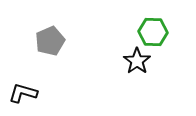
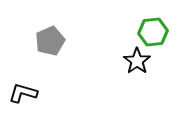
green hexagon: rotated 8 degrees counterclockwise
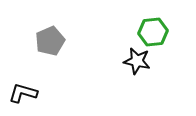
black star: rotated 24 degrees counterclockwise
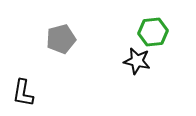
gray pentagon: moved 11 px right, 2 px up; rotated 8 degrees clockwise
black L-shape: rotated 96 degrees counterclockwise
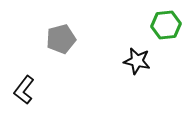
green hexagon: moved 13 px right, 7 px up
black L-shape: moved 1 px right, 3 px up; rotated 28 degrees clockwise
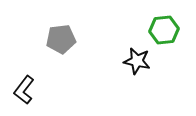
green hexagon: moved 2 px left, 5 px down
gray pentagon: rotated 8 degrees clockwise
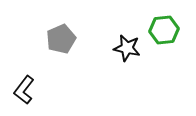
gray pentagon: rotated 16 degrees counterclockwise
black star: moved 10 px left, 13 px up
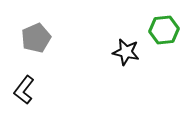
gray pentagon: moved 25 px left, 1 px up
black star: moved 1 px left, 4 px down
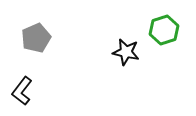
green hexagon: rotated 12 degrees counterclockwise
black L-shape: moved 2 px left, 1 px down
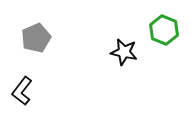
green hexagon: rotated 20 degrees counterclockwise
black star: moved 2 px left
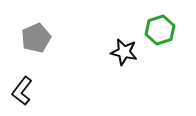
green hexagon: moved 4 px left; rotated 20 degrees clockwise
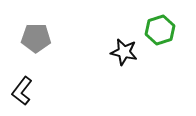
gray pentagon: rotated 24 degrees clockwise
